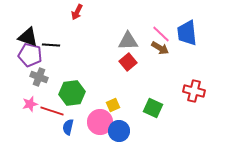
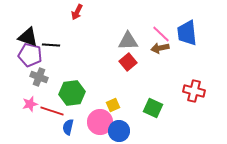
brown arrow: rotated 138 degrees clockwise
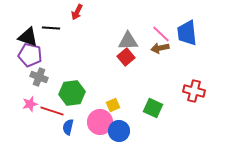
black line: moved 17 px up
red square: moved 2 px left, 5 px up
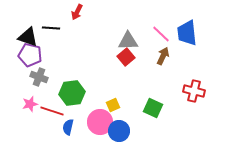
brown arrow: moved 3 px right, 8 px down; rotated 126 degrees clockwise
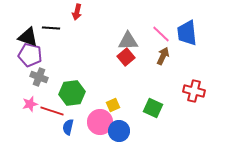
red arrow: rotated 14 degrees counterclockwise
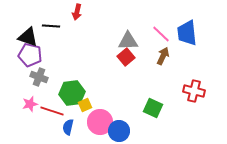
black line: moved 2 px up
yellow square: moved 28 px left
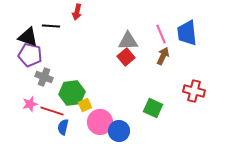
pink line: rotated 24 degrees clockwise
gray cross: moved 5 px right
blue semicircle: moved 5 px left
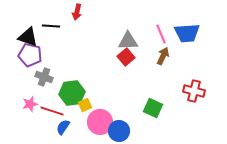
blue trapezoid: rotated 88 degrees counterclockwise
blue semicircle: rotated 21 degrees clockwise
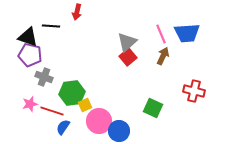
gray triangle: moved 1 px left, 1 px down; rotated 40 degrees counterclockwise
red square: moved 2 px right
pink circle: moved 1 px left, 1 px up
